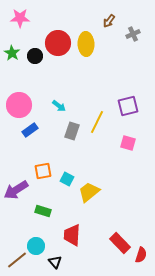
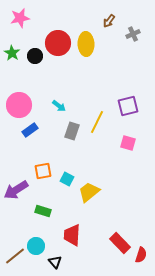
pink star: rotated 12 degrees counterclockwise
brown line: moved 2 px left, 4 px up
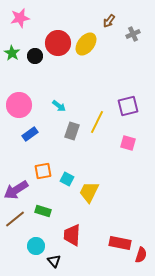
yellow ellipse: rotated 40 degrees clockwise
blue rectangle: moved 4 px down
yellow trapezoid: rotated 25 degrees counterclockwise
red rectangle: rotated 35 degrees counterclockwise
brown line: moved 37 px up
black triangle: moved 1 px left, 1 px up
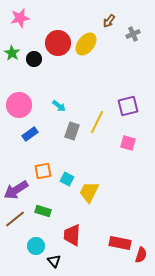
black circle: moved 1 px left, 3 px down
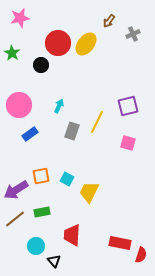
black circle: moved 7 px right, 6 px down
cyan arrow: rotated 104 degrees counterclockwise
orange square: moved 2 px left, 5 px down
green rectangle: moved 1 px left, 1 px down; rotated 28 degrees counterclockwise
